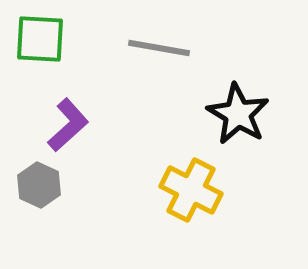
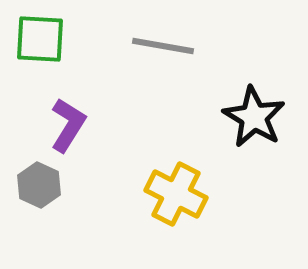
gray line: moved 4 px right, 2 px up
black star: moved 16 px right, 3 px down
purple L-shape: rotated 16 degrees counterclockwise
yellow cross: moved 15 px left, 4 px down
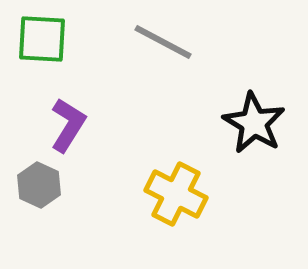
green square: moved 2 px right
gray line: moved 4 px up; rotated 18 degrees clockwise
black star: moved 6 px down
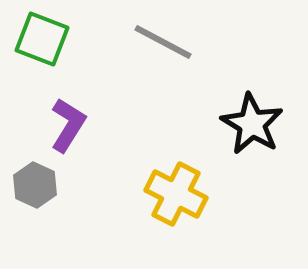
green square: rotated 18 degrees clockwise
black star: moved 2 px left, 1 px down
gray hexagon: moved 4 px left
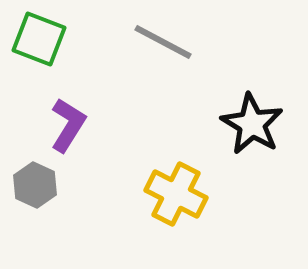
green square: moved 3 px left
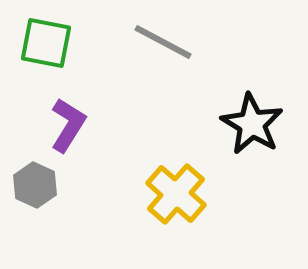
green square: moved 7 px right, 4 px down; rotated 10 degrees counterclockwise
yellow cross: rotated 14 degrees clockwise
